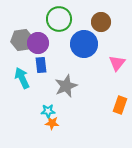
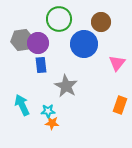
cyan arrow: moved 27 px down
gray star: rotated 20 degrees counterclockwise
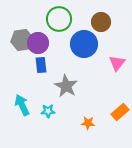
orange rectangle: moved 7 px down; rotated 30 degrees clockwise
orange star: moved 36 px right
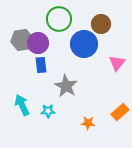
brown circle: moved 2 px down
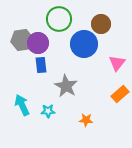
orange rectangle: moved 18 px up
orange star: moved 2 px left, 3 px up
